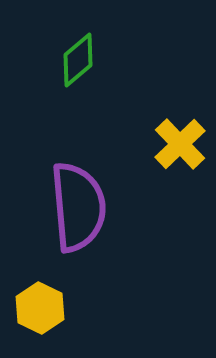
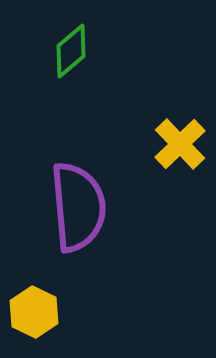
green diamond: moved 7 px left, 9 px up
yellow hexagon: moved 6 px left, 4 px down
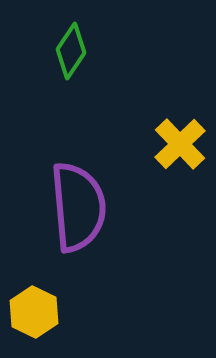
green diamond: rotated 16 degrees counterclockwise
